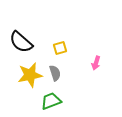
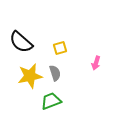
yellow star: moved 1 px down
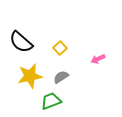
yellow square: rotated 24 degrees counterclockwise
pink arrow: moved 2 px right, 4 px up; rotated 48 degrees clockwise
gray semicircle: moved 6 px right, 4 px down; rotated 105 degrees counterclockwise
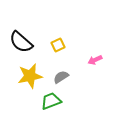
yellow square: moved 2 px left, 3 px up; rotated 16 degrees clockwise
pink arrow: moved 3 px left, 1 px down
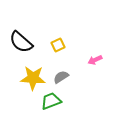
yellow star: moved 3 px right, 2 px down; rotated 15 degrees clockwise
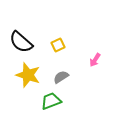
pink arrow: rotated 32 degrees counterclockwise
yellow star: moved 5 px left, 3 px up; rotated 15 degrees clockwise
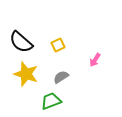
yellow star: moved 2 px left, 1 px up
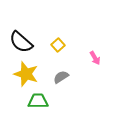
yellow square: rotated 16 degrees counterclockwise
pink arrow: moved 2 px up; rotated 64 degrees counterclockwise
green trapezoid: moved 13 px left; rotated 20 degrees clockwise
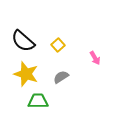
black semicircle: moved 2 px right, 1 px up
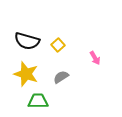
black semicircle: moved 4 px right; rotated 25 degrees counterclockwise
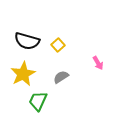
pink arrow: moved 3 px right, 5 px down
yellow star: moved 3 px left; rotated 25 degrees clockwise
green trapezoid: rotated 65 degrees counterclockwise
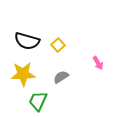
yellow star: rotated 25 degrees clockwise
